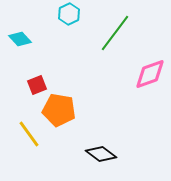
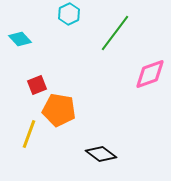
yellow line: rotated 56 degrees clockwise
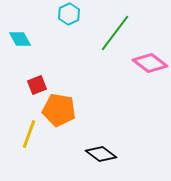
cyan diamond: rotated 15 degrees clockwise
pink diamond: moved 11 px up; rotated 56 degrees clockwise
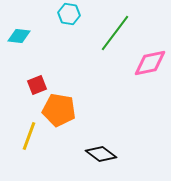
cyan hexagon: rotated 25 degrees counterclockwise
cyan diamond: moved 1 px left, 3 px up; rotated 55 degrees counterclockwise
pink diamond: rotated 48 degrees counterclockwise
yellow line: moved 2 px down
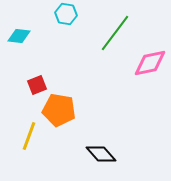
cyan hexagon: moved 3 px left
black diamond: rotated 12 degrees clockwise
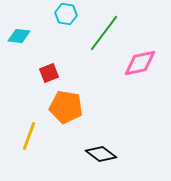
green line: moved 11 px left
pink diamond: moved 10 px left
red square: moved 12 px right, 12 px up
orange pentagon: moved 7 px right, 3 px up
black diamond: rotated 12 degrees counterclockwise
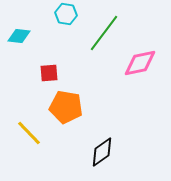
red square: rotated 18 degrees clockwise
yellow line: moved 3 px up; rotated 64 degrees counterclockwise
black diamond: moved 1 px right, 2 px up; rotated 72 degrees counterclockwise
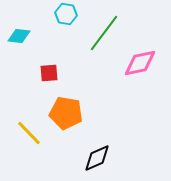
orange pentagon: moved 6 px down
black diamond: moved 5 px left, 6 px down; rotated 12 degrees clockwise
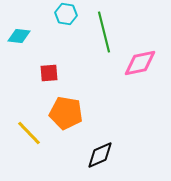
green line: moved 1 px up; rotated 51 degrees counterclockwise
black diamond: moved 3 px right, 3 px up
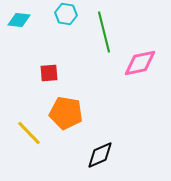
cyan diamond: moved 16 px up
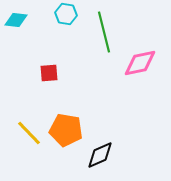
cyan diamond: moved 3 px left
orange pentagon: moved 17 px down
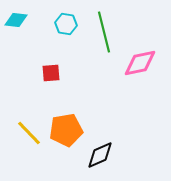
cyan hexagon: moved 10 px down
red square: moved 2 px right
orange pentagon: rotated 20 degrees counterclockwise
